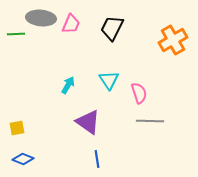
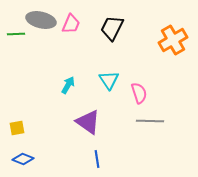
gray ellipse: moved 2 px down; rotated 8 degrees clockwise
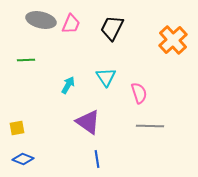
green line: moved 10 px right, 26 px down
orange cross: rotated 12 degrees counterclockwise
cyan triangle: moved 3 px left, 3 px up
gray line: moved 5 px down
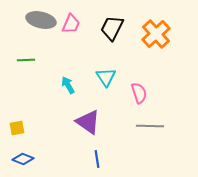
orange cross: moved 17 px left, 6 px up
cyan arrow: rotated 60 degrees counterclockwise
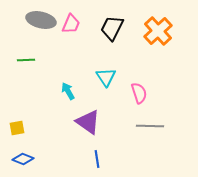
orange cross: moved 2 px right, 3 px up
cyan arrow: moved 6 px down
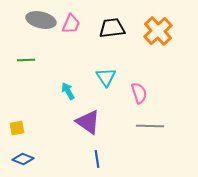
black trapezoid: rotated 56 degrees clockwise
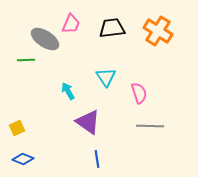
gray ellipse: moved 4 px right, 19 px down; rotated 20 degrees clockwise
orange cross: rotated 16 degrees counterclockwise
yellow square: rotated 14 degrees counterclockwise
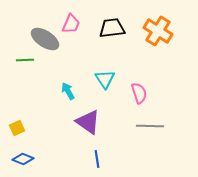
green line: moved 1 px left
cyan triangle: moved 1 px left, 2 px down
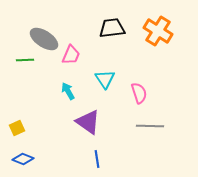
pink trapezoid: moved 31 px down
gray ellipse: moved 1 px left
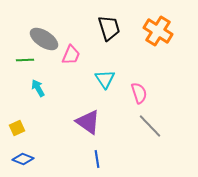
black trapezoid: moved 3 px left; rotated 80 degrees clockwise
cyan arrow: moved 30 px left, 3 px up
gray line: rotated 44 degrees clockwise
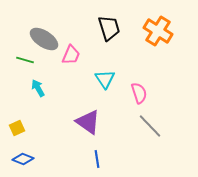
green line: rotated 18 degrees clockwise
